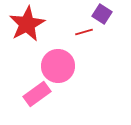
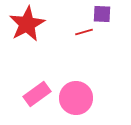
purple square: rotated 30 degrees counterclockwise
pink circle: moved 18 px right, 32 px down
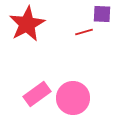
pink circle: moved 3 px left
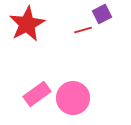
purple square: rotated 30 degrees counterclockwise
red line: moved 1 px left, 2 px up
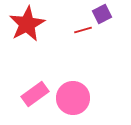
pink rectangle: moved 2 px left
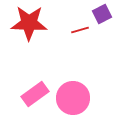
red star: moved 2 px right, 1 px up; rotated 30 degrees clockwise
red line: moved 3 px left
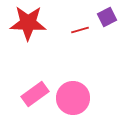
purple square: moved 5 px right, 3 px down
red star: moved 1 px left
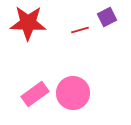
pink circle: moved 5 px up
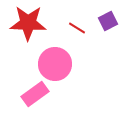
purple square: moved 1 px right, 4 px down
red line: moved 3 px left, 2 px up; rotated 48 degrees clockwise
pink circle: moved 18 px left, 29 px up
